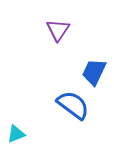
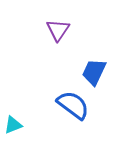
cyan triangle: moved 3 px left, 9 px up
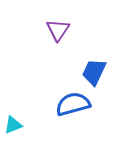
blue semicircle: moved 1 px up; rotated 52 degrees counterclockwise
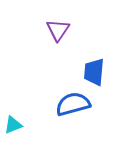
blue trapezoid: rotated 20 degrees counterclockwise
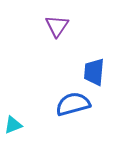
purple triangle: moved 1 px left, 4 px up
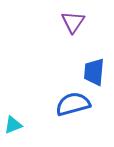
purple triangle: moved 16 px right, 4 px up
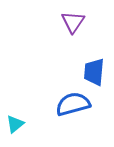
cyan triangle: moved 2 px right, 1 px up; rotated 18 degrees counterclockwise
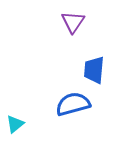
blue trapezoid: moved 2 px up
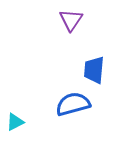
purple triangle: moved 2 px left, 2 px up
cyan triangle: moved 2 px up; rotated 12 degrees clockwise
